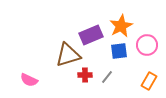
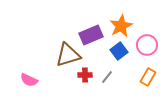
blue square: rotated 30 degrees counterclockwise
orange rectangle: moved 1 px left, 4 px up
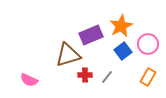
pink circle: moved 1 px right, 1 px up
blue square: moved 4 px right
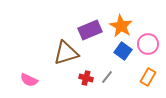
orange star: rotated 15 degrees counterclockwise
purple rectangle: moved 1 px left, 5 px up
blue square: rotated 18 degrees counterclockwise
brown triangle: moved 2 px left, 2 px up
red cross: moved 1 px right, 3 px down; rotated 16 degrees clockwise
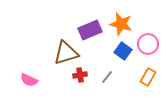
orange star: moved 2 px up; rotated 15 degrees counterclockwise
red cross: moved 6 px left, 3 px up; rotated 24 degrees counterclockwise
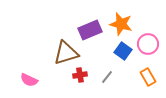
orange rectangle: rotated 60 degrees counterclockwise
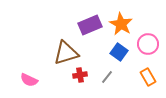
orange star: rotated 15 degrees clockwise
purple rectangle: moved 5 px up
blue square: moved 4 px left, 1 px down
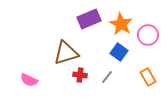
purple rectangle: moved 1 px left, 6 px up
pink circle: moved 9 px up
red cross: rotated 16 degrees clockwise
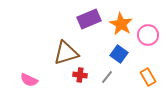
blue square: moved 2 px down
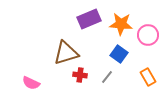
orange star: rotated 25 degrees counterclockwise
pink semicircle: moved 2 px right, 3 px down
